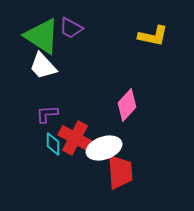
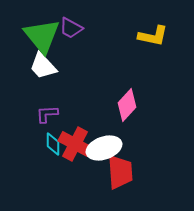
green triangle: rotated 18 degrees clockwise
red cross: moved 6 px down
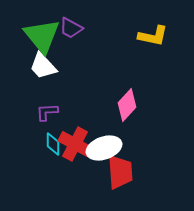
purple L-shape: moved 2 px up
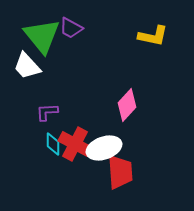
white trapezoid: moved 16 px left
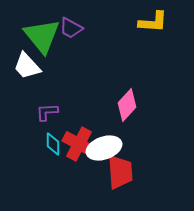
yellow L-shape: moved 14 px up; rotated 8 degrees counterclockwise
red cross: moved 4 px right
